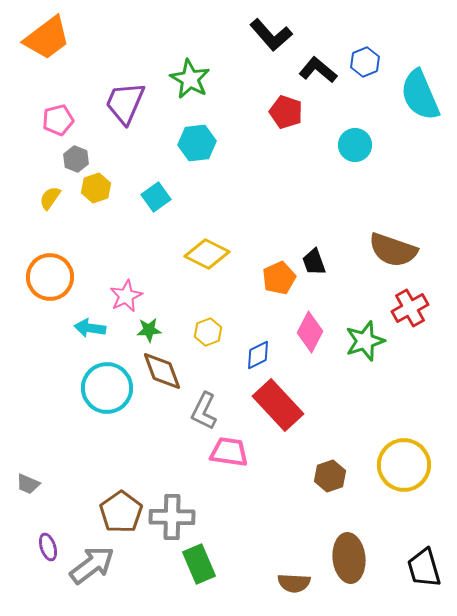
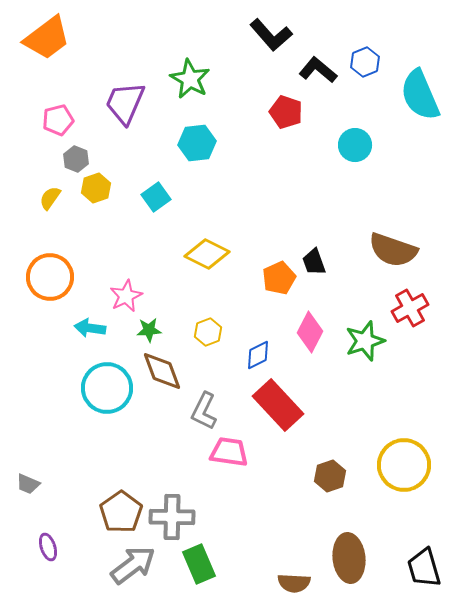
gray arrow at (92, 565): moved 41 px right
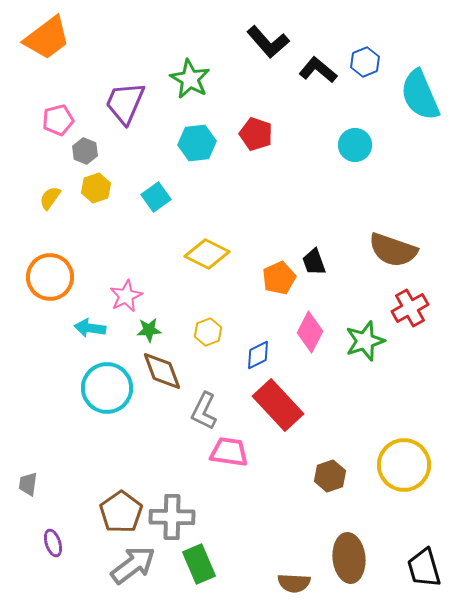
black L-shape at (271, 35): moved 3 px left, 7 px down
red pentagon at (286, 112): moved 30 px left, 22 px down
gray hexagon at (76, 159): moved 9 px right, 8 px up
gray trapezoid at (28, 484): rotated 75 degrees clockwise
purple ellipse at (48, 547): moved 5 px right, 4 px up
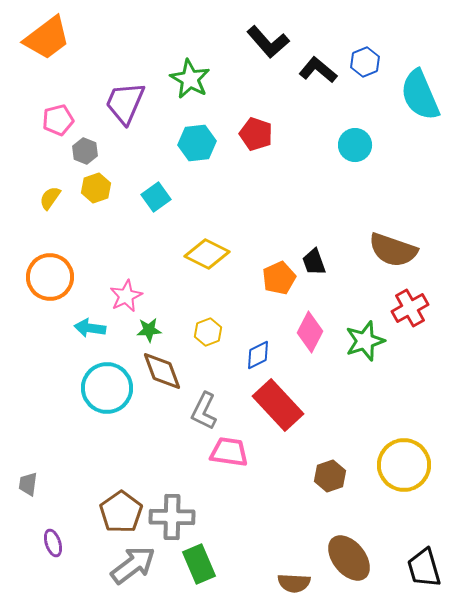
brown ellipse at (349, 558): rotated 33 degrees counterclockwise
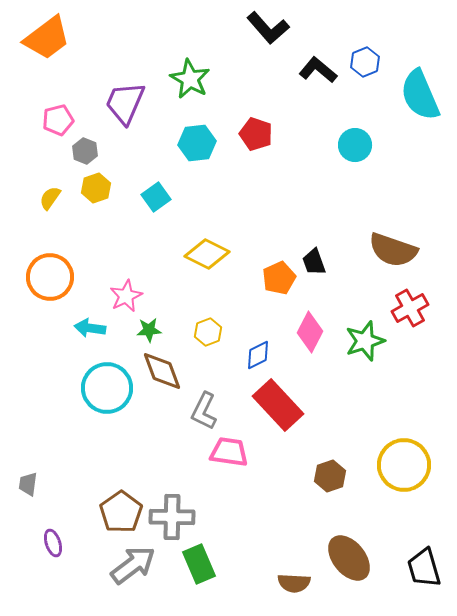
black L-shape at (268, 42): moved 14 px up
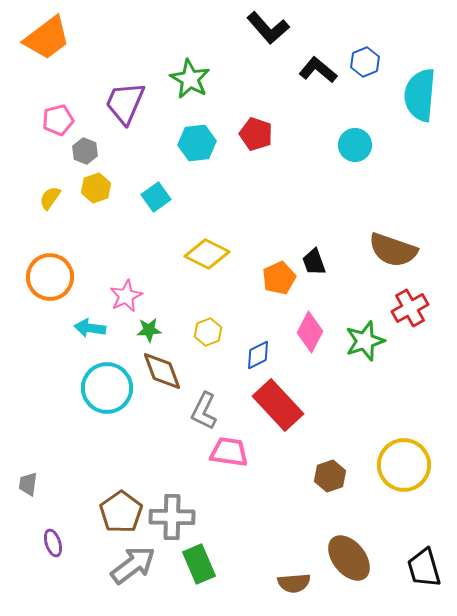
cyan semicircle at (420, 95): rotated 28 degrees clockwise
brown semicircle at (294, 583): rotated 8 degrees counterclockwise
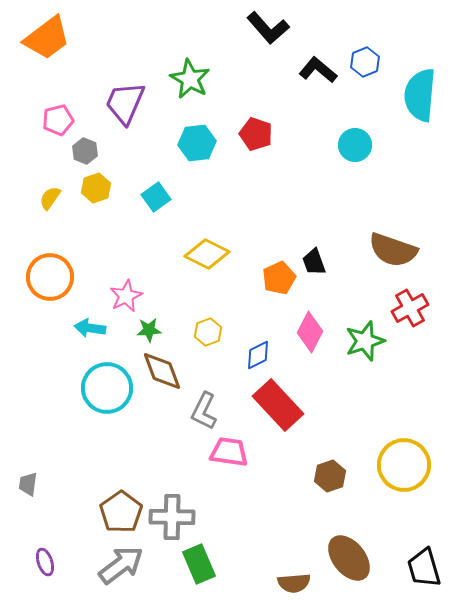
purple ellipse at (53, 543): moved 8 px left, 19 px down
gray arrow at (133, 565): moved 12 px left
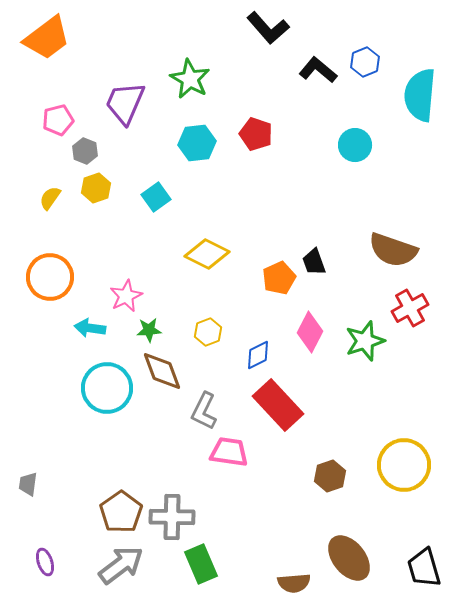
green rectangle at (199, 564): moved 2 px right
